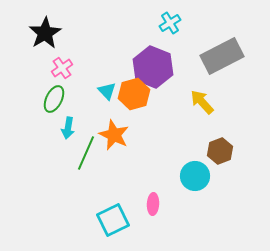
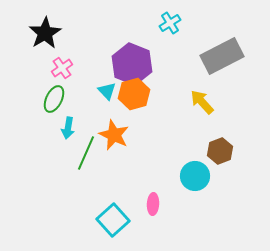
purple hexagon: moved 21 px left, 3 px up
cyan square: rotated 16 degrees counterclockwise
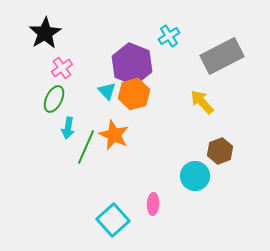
cyan cross: moved 1 px left, 13 px down
green line: moved 6 px up
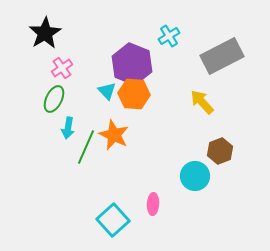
orange hexagon: rotated 20 degrees clockwise
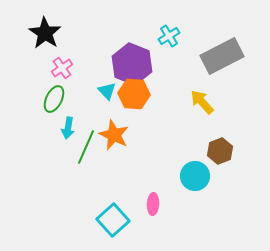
black star: rotated 8 degrees counterclockwise
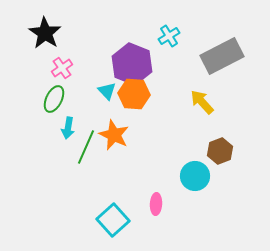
pink ellipse: moved 3 px right
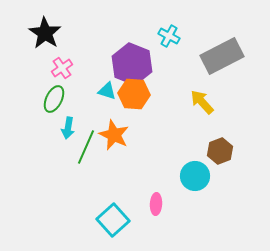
cyan cross: rotated 30 degrees counterclockwise
cyan triangle: rotated 30 degrees counterclockwise
